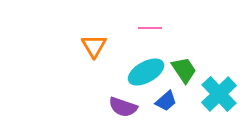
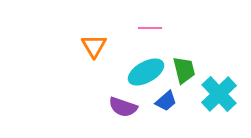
green trapezoid: rotated 20 degrees clockwise
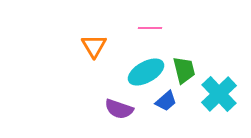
purple semicircle: moved 4 px left, 2 px down
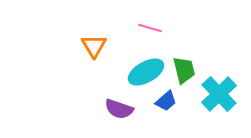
pink line: rotated 15 degrees clockwise
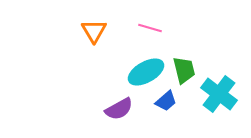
orange triangle: moved 15 px up
cyan cross: rotated 9 degrees counterclockwise
purple semicircle: rotated 48 degrees counterclockwise
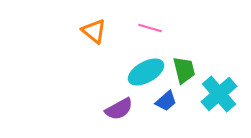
orange triangle: rotated 20 degrees counterclockwise
cyan cross: rotated 12 degrees clockwise
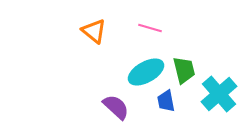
blue trapezoid: rotated 120 degrees clockwise
purple semicircle: moved 3 px left, 2 px up; rotated 108 degrees counterclockwise
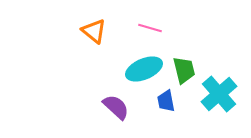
cyan ellipse: moved 2 px left, 3 px up; rotated 6 degrees clockwise
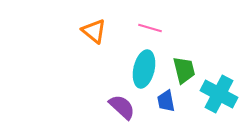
cyan ellipse: rotated 54 degrees counterclockwise
cyan cross: rotated 21 degrees counterclockwise
purple semicircle: moved 6 px right
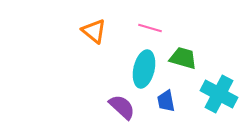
green trapezoid: moved 1 px left, 12 px up; rotated 60 degrees counterclockwise
